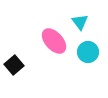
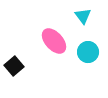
cyan triangle: moved 3 px right, 6 px up
black square: moved 1 px down
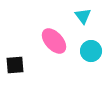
cyan circle: moved 3 px right, 1 px up
black square: moved 1 px right, 1 px up; rotated 36 degrees clockwise
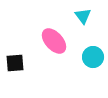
cyan circle: moved 2 px right, 6 px down
black square: moved 2 px up
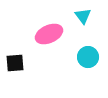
pink ellipse: moved 5 px left, 7 px up; rotated 72 degrees counterclockwise
cyan circle: moved 5 px left
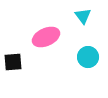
pink ellipse: moved 3 px left, 3 px down
black square: moved 2 px left, 1 px up
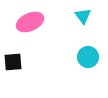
pink ellipse: moved 16 px left, 15 px up
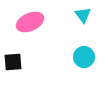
cyan triangle: moved 1 px up
cyan circle: moved 4 px left
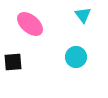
pink ellipse: moved 2 px down; rotated 64 degrees clockwise
cyan circle: moved 8 px left
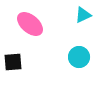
cyan triangle: rotated 42 degrees clockwise
cyan circle: moved 3 px right
